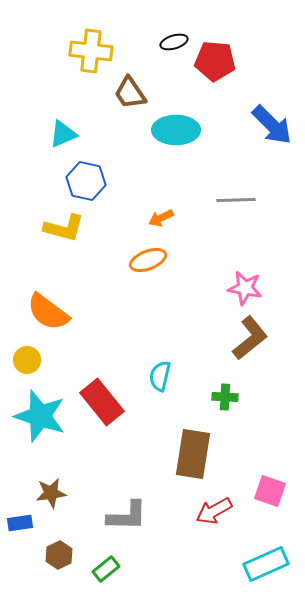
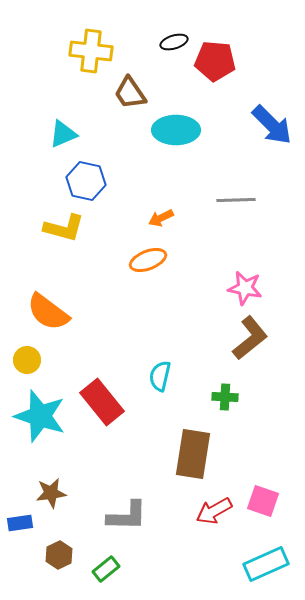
pink square: moved 7 px left, 10 px down
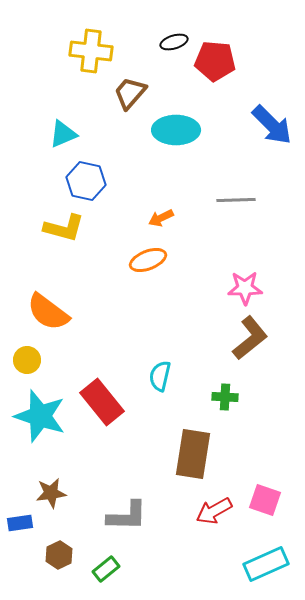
brown trapezoid: rotated 75 degrees clockwise
pink star: rotated 12 degrees counterclockwise
pink square: moved 2 px right, 1 px up
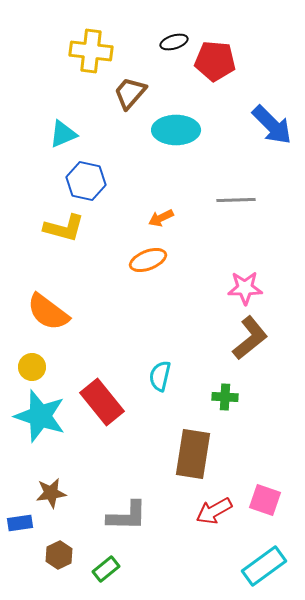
yellow circle: moved 5 px right, 7 px down
cyan rectangle: moved 2 px left, 2 px down; rotated 12 degrees counterclockwise
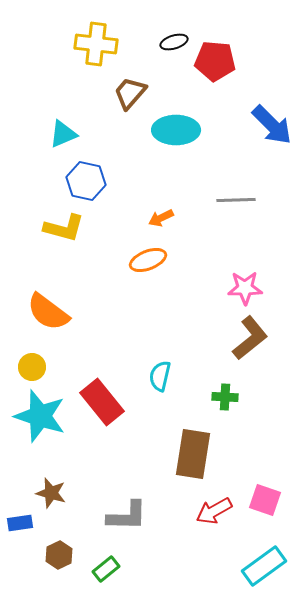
yellow cross: moved 5 px right, 7 px up
brown star: rotated 24 degrees clockwise
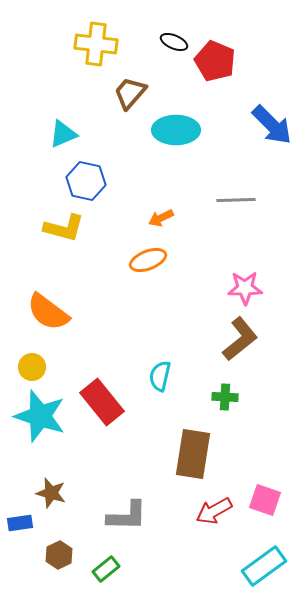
black ellipse: rotated 40 degrees clockwise
red pentagon: rotated 18 degrees clockwise
brown L-shape: moved 10 px left, 1 px down
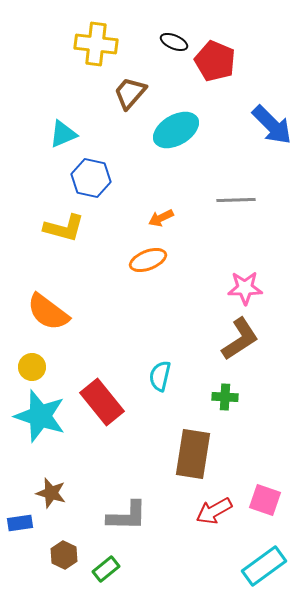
cyan ellipse: rotated 30 degrees counterclockwise
blue hexagon: moved 5 px right, 3 px up
brown L-shape: rotated 6 degrees clockwise
brown hexagon: moved 5 px right; rotated 8 degrees counterclockwise
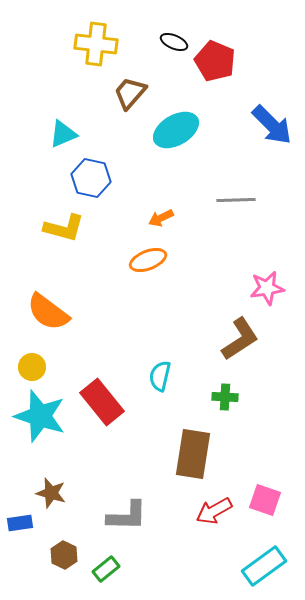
pink star: moved 22 px right; rotated 8 degrees counterclockwise
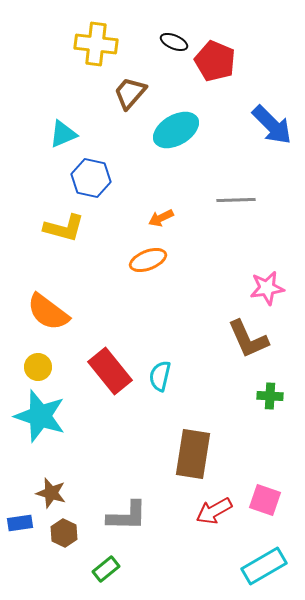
brown L-shape: moved 8 px right; rotated 99 degrees clockwise
yellow circle: moved 6 px right
green cross: moved 45 px right, 1 px up
red rectangle: moved 8 px right, 31 px up
brown hexagon: moved 22 px up
cyan rectangle: rotated 6 degrees clockwise
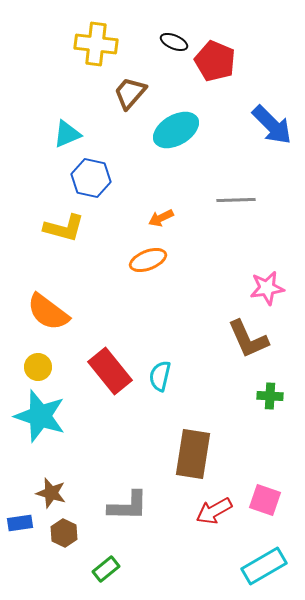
cyan triangle: moved 4 px right
gray L-shape: moved 1 px right, 10 px up
